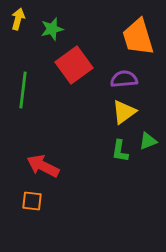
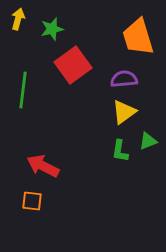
red square: moved 1 px left
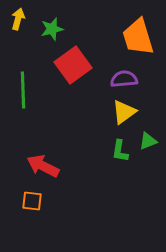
green line: rotated 9 degrees counterclockwise
